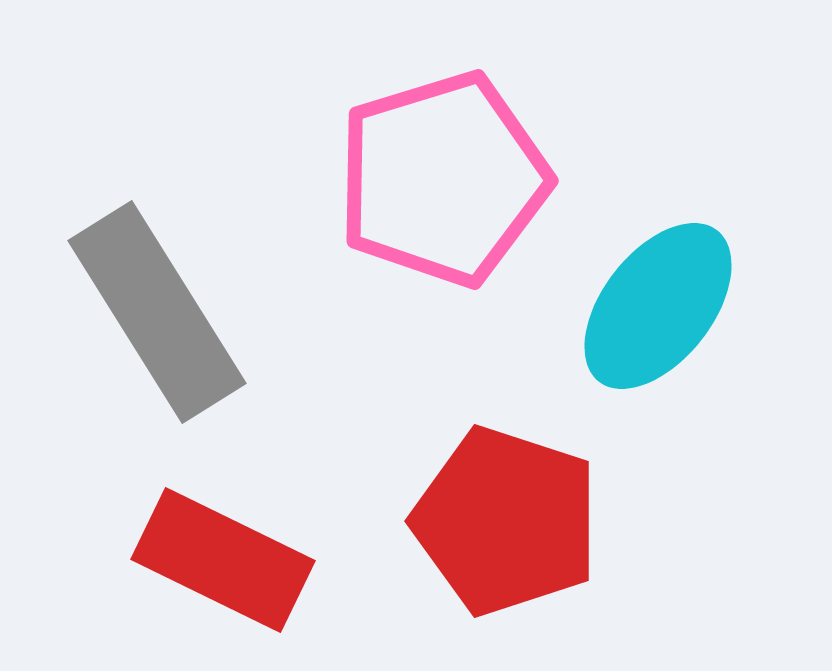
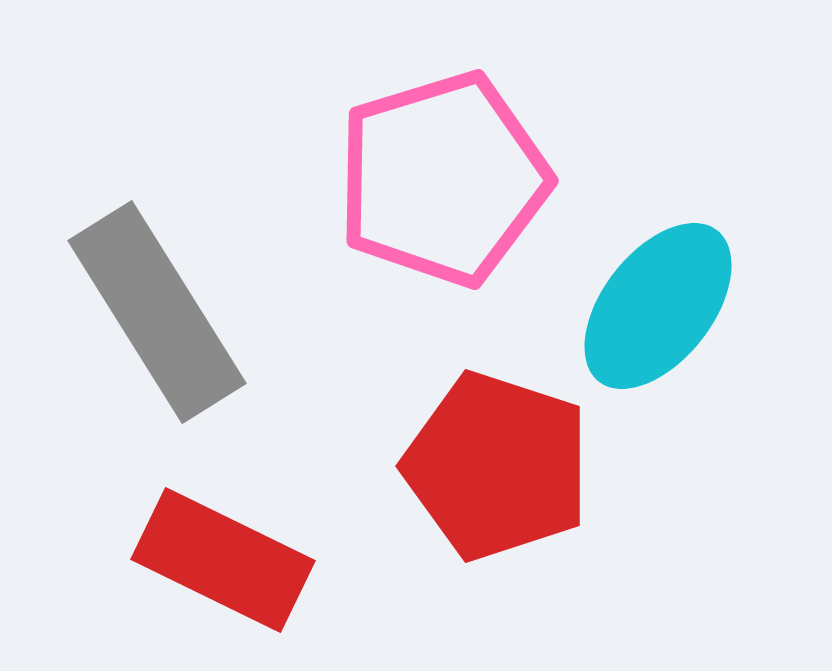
red pentagon: moved 9 px left, 55 px up
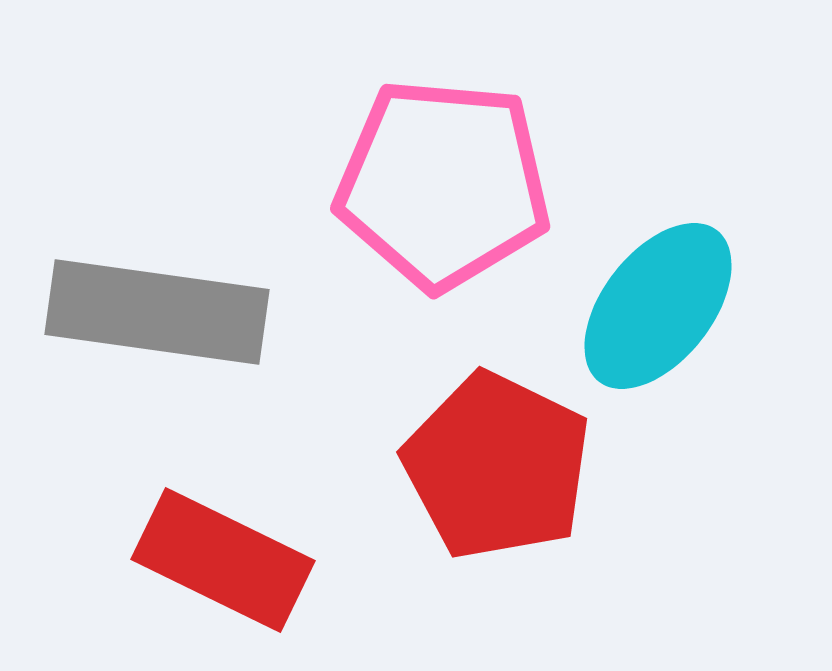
pink pentagon: moved 5 px down; rotated 22 degrees clockwise
gray rectangle: rotated 50 degrees counterclockwise
red pentagon: rotated 8 degrees clockwise
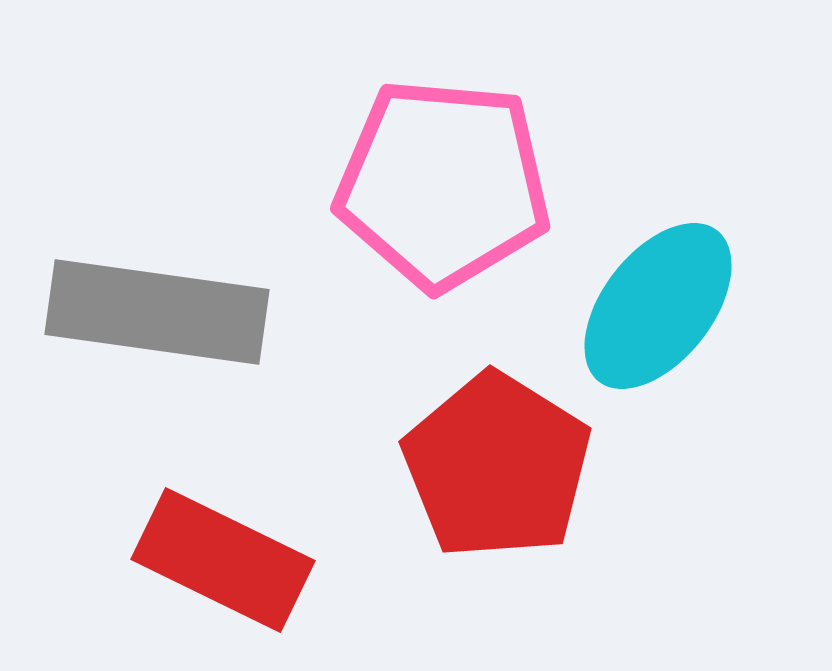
red pentagon: rotated 6 degrees clockwise
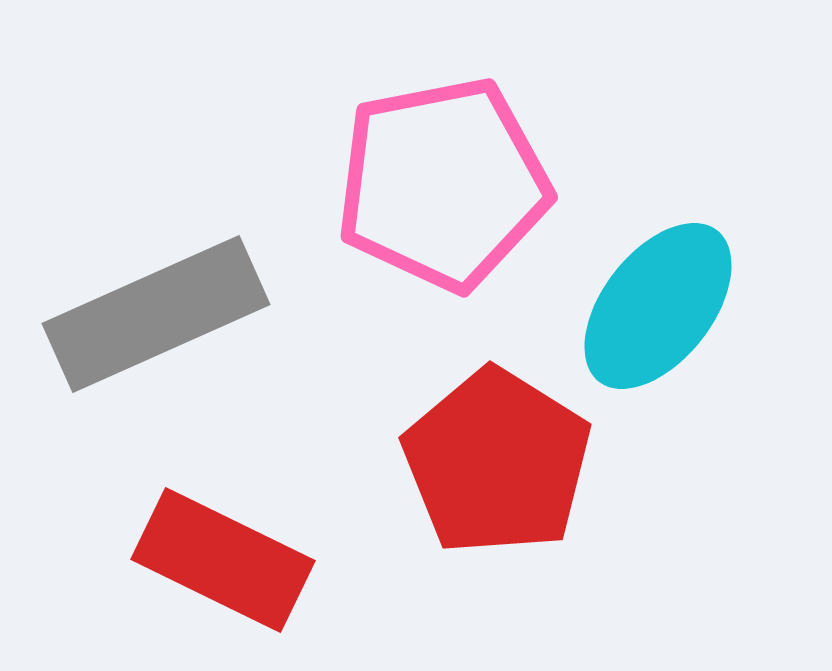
pink pentagon: rotated 16 degrees counterclockwise
gray rectangle: moved 1 px left, 2 px down; rotated 32 degrees counterclockwise
red pentagon: moved 4 px up
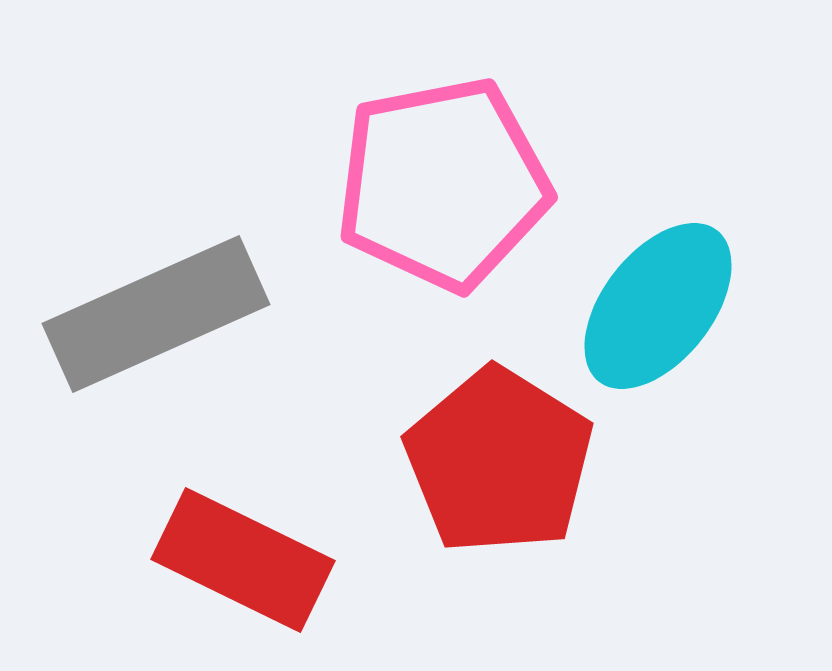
red pentagon: moved 2 px right, 1 px up
red rectangle: moved 20 px right
